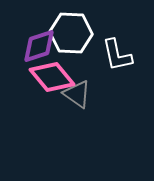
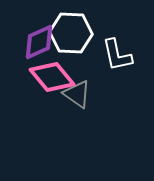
purple diamond: moved 4 px up; rotated 6 degrees counterclockwise
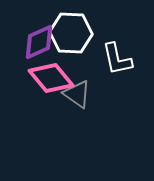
white L-shape: moved 4 px down
pink diamond: moved 1 px left, 1 px down
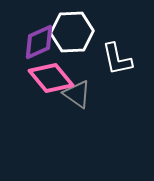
white hexagon: moved 1 px right, 1 px up; rotated 6 degrees counterclockwise
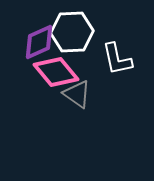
pink diamond: moved 5 px right, 6 px up
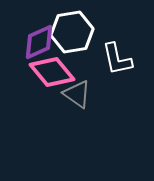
white hexagon: rotated 6 degrees counterclockwise
pink diamond: moved 4 px left
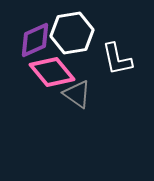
white hexagon: moved 1 px down
purple diamond: moved 4 px left, 2 px up
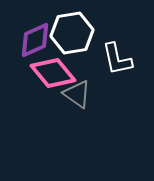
pink diamond: moved 1 px right, 1 px down
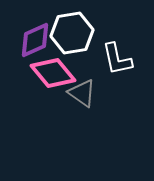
gray triangle: moved 5 px right, 1 px up
